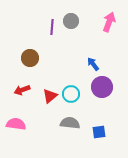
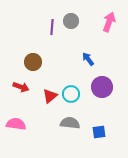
brown circle: moved 3 px right, 4 px down
blue arrow: moved 5 px left, 5 px up
red arrow: moved 1 px left, 3 px up; rotated 140 degrees counterclockwise
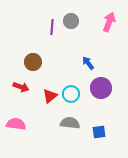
blue arrow: moved 4 px down
purple circle: moved 1 px left, 1 px down
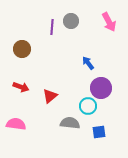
pink arrow: rotated 132 degrees clockwise
brown circle: moved 11 px left, 13 px up
cyan circle: moved 17 px right, 12 px down
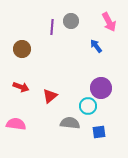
blue arrow: moved 8 px right, 17 px up
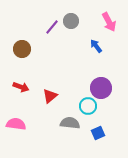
purple line: rotated 35 degrees clockwise
blue square: moved 1 px left, 1 px down; rotated 16 degrees counterclockwise
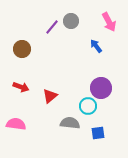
blue square: rotated 16 degrees clockwise
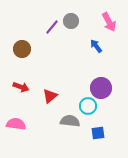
gray semicircle: moved 2 px up
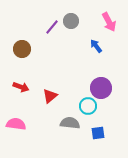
gray semicircle: moved 2 px down
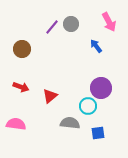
gray circle: moved 3 px down
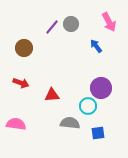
brown circle: moved 2 px right, 1 px up
red arrow: moved 4 px up
red triangle: moved 2 px right, 1 px up; rotated 35 degrees clockwise
